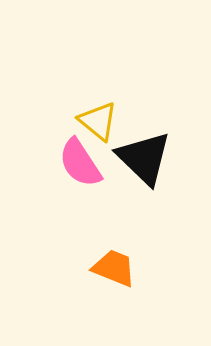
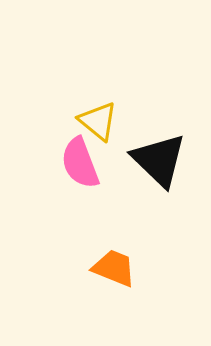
black triangle: moved 15 px right, 2 px down
pink semicircle: rotated 12 degrees clockwise
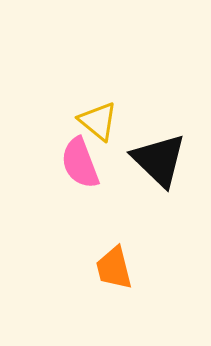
orange trapezoid: rotated 126 degrees counterclockwise
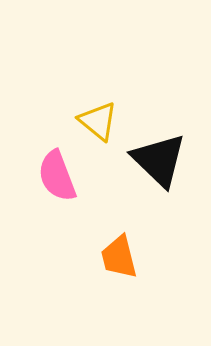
pink semicircle: moved 23 px left, 13 px down
orange trapezoid: moved 5 px right, 11 px up
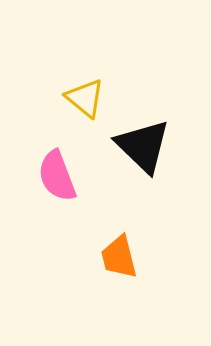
yellow triangle: moved 13 px left, 23 px up
black triangle: moved 16 px left, 14 px up
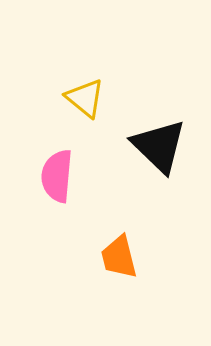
black triangle: moved 16 px right
pink semicircle: rotated 26 degrees clockwise
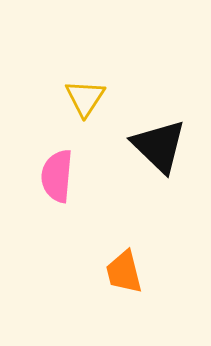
yellow triangle: rotated 24 degrees clockwise
orange trapezoid: moved 5 px right, 15 px down
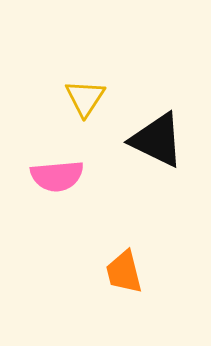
black triangle: moved 2 px left, 6 px up; rotated 18 degrees counterclockwise
pink semicircle: rotated 100 degrees counterclockwise
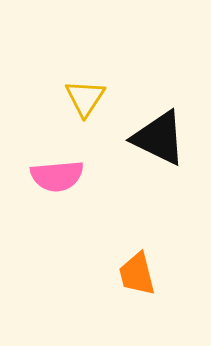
black triangle: moved 2 px right, 2 px up
orange trapezoid: moved 13 px right, 2 px down
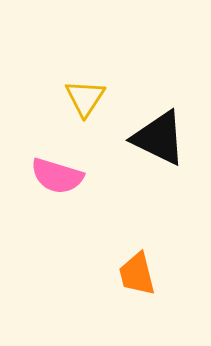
pink semicircle: rotated 22 degrees clockwise
